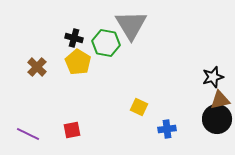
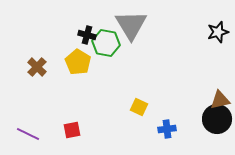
black cross: moved 13 px right, 3 px up
black star: moved 5 px right, 45 px up
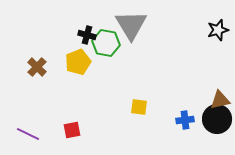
black star: moved 2 px up
yellow pentagon: rotated 20 degrees clockwise
yellow square: rotated 18 degrees counterclockwise
blue cross: moved 18 px right, 9 px up
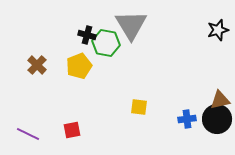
yellow pentagon: moved 1 px right, 4 px down
brown cross: moved 2 px up
blue cross: moved 2 px right, 1 px up
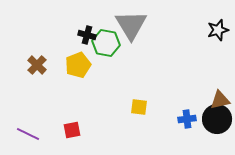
yellow pentagon: moved 1 px left, 1 px up
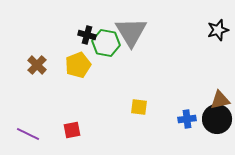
gray triangle: moved 7 px down
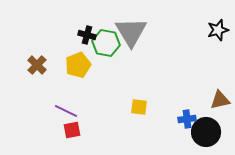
black circle: moved 11 px left, 13 px down
purple line: moved 38 px right, 23 px up
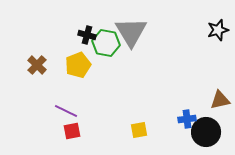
yellow square: moved 23 px down; rotated 18 degrees counterclockwise
red square: moved 1 px down
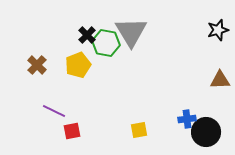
black cross: rotated 30 degrees clockwise
brown triangle: moved 20 px up; rotated 10 degrees clockwise
purple line: moved 12 px left
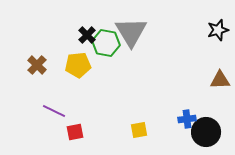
yellow pentagon: rotated 15 degrees clockwise
red square: moved 3 px right, 1 px down
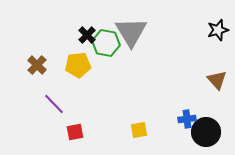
brown triangle: moved 3 px left; rotated 50 degrees clockwise
purple line: moved 7 px up; rotated 20 degrees clockwise
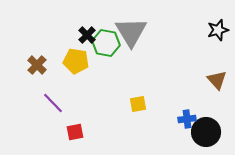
yellow pentagon: moved 2 px left, 4 px up; rotated 15 degrees clockwise
purple line: moved 1 px left, 1 px up
yellow square: moved 1 px left, 26 px up
